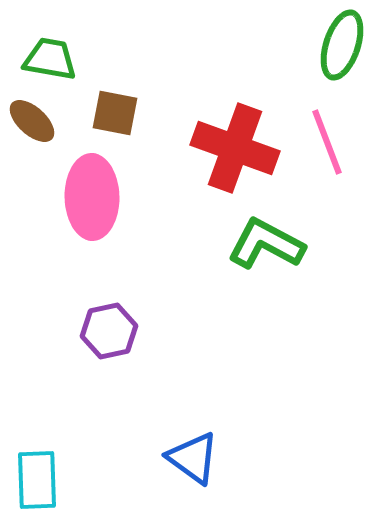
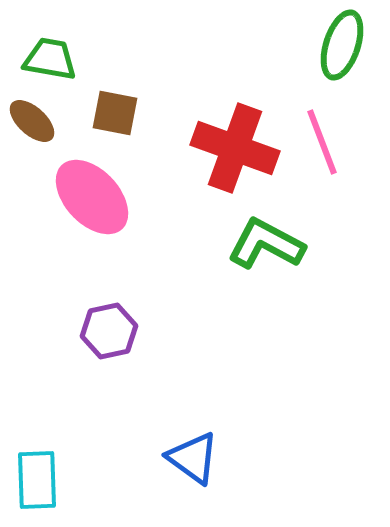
pink line: moved 5 px left
pink ellipse: rotated 42 degrees counterclockwise
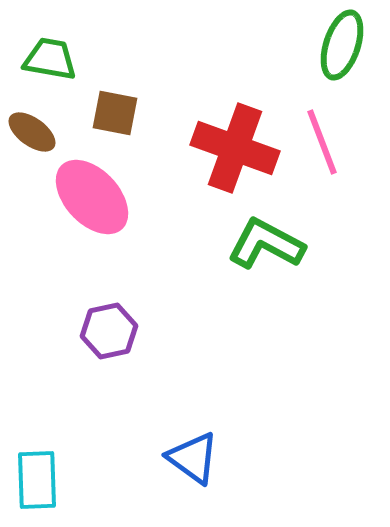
brown ellipse: moved 11 px down; rotated 6 degrees counterclockwise
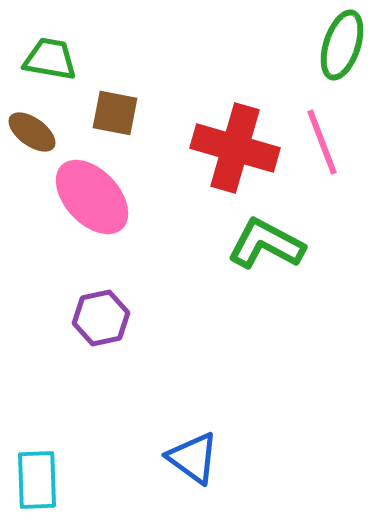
red cross: rotated 4 degrees counterclockwise
purple hexagon: moved 8 px left, 13 px up
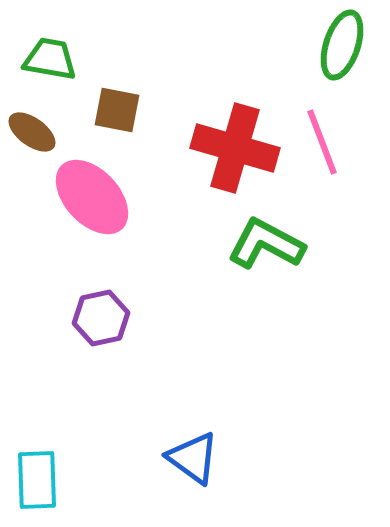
brown square: moved 2 px right, 3 px up
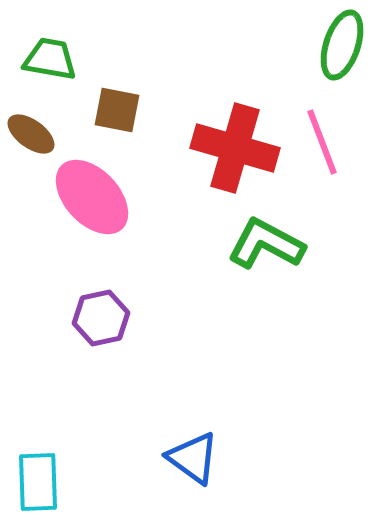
brown ellipse: moved 1 px left, 2 px down
cyan rectangle: moved 1 px right, 2 px down
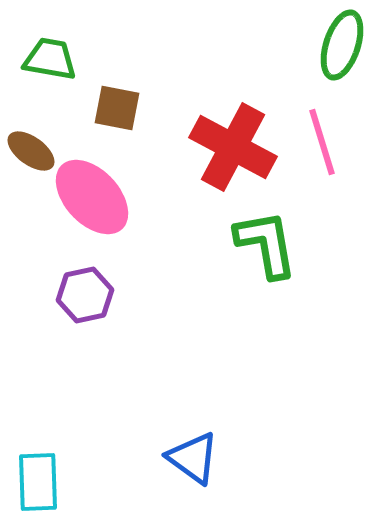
brown square: moved 2 px up
brown ellipse: moved 17 px down
pink line: rotated 4 degrees clockwise
red cross: moved 2 px left, 1 px up; rotated 12 degrees clockwise
green L-shape: rotated 52 degrees clockwise
purple hexagon: moved 16 px left, 23 px up
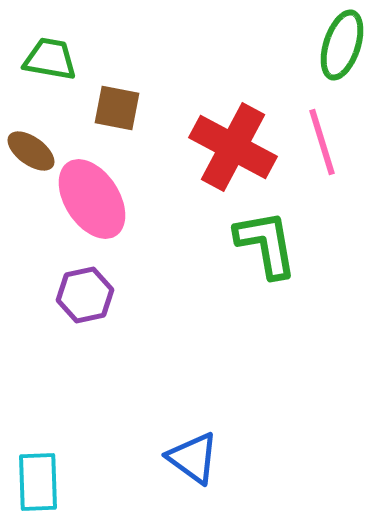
pink ellipse: moved 2 px down; rotated 10 degrees clockwise
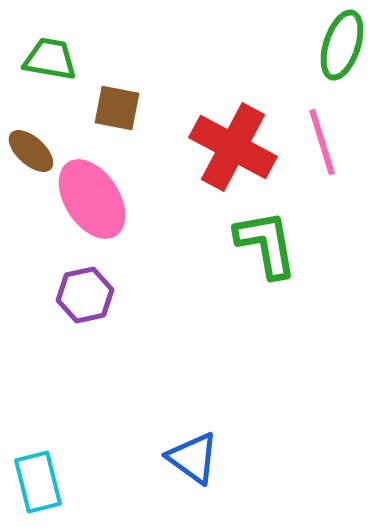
brown ellipse: rotated 6 degrees clockwise
cyan rectangle: rotated 12 degrees counterclockwise
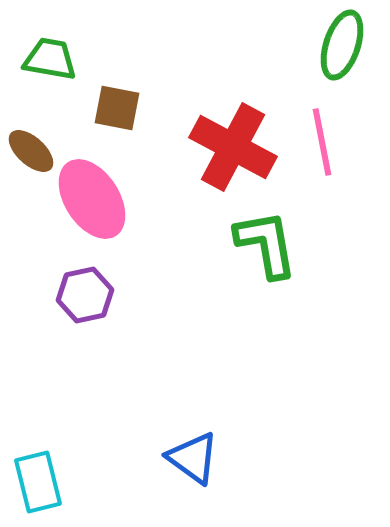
pink line: rotated 6 degrees clockwise
